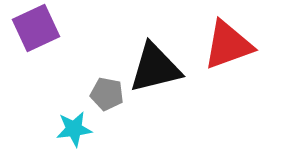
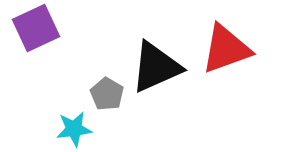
red triangle: moved 2 px left, 4 px down
black triangle: moved 1 px right, 1 px up; rotated 10 degrees counterclockwise
gray pentagon: rotated 20 degrees clockwise
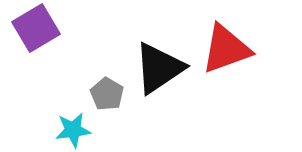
purple square: rotated 6 degrees counterclockwise
black triangle: moved 3 px right, 1 px down; rotated 10 degrees counterclockwise
cyan star: moved 1 px left, 1 px down
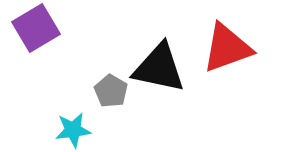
red triangle: moved 1 px right, 1 px up
black triangle: rotated 46 degrees clockwise
gray pentagon: moved 4 px right, 3 px up
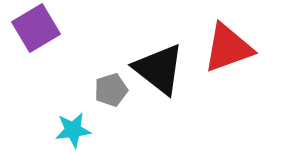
red triangle: moved 1 px right
black triangle: moved 1 px down; rotated 26 degrees clockwise
gray pentagon: moved 1 px up; rotated 24 degrees clockwise
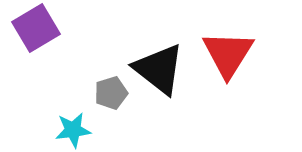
red triangle: moved 6 px down; rotated 38 degrees counterclockwise
gray pentagon: moved 3 px down
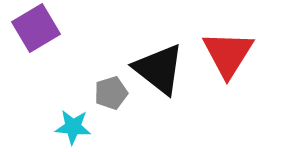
cyan star: moved 3 px up; rotated 12 degrees clockwise
